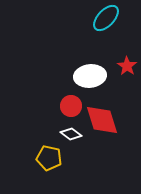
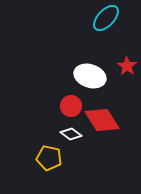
white ellipse: rotated 24 degrees clockwise
red diamond: rotated 15 degrees counterclockwise
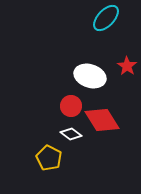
yellow pentagon: rotated 15 degrees clockwise
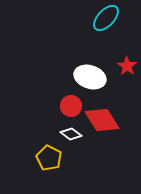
white ellipse: moved 1 px down
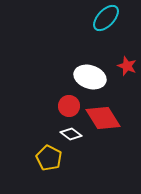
red star: rotated 12 degrees counterclockwise
red circle: moved 2 px left
red diamond: moved 1 px right, 2 px up
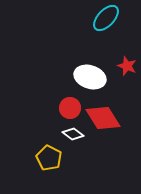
red circle: moved 1 px right, 2 px down
white diamond: moved 2 px right
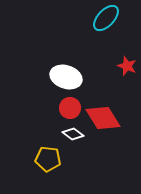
white ellipse: moved 24 px left
yellow pentagon: moved 1 px left, 1 px down; rotated 20 degrees counterclockwise
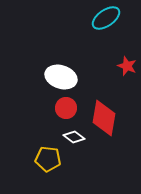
cyan ellipse: rotated 12 degrees clockwise
white ellipse: moved 5 px left
red circle: moved 4 px left
red diamond: moved 1 px right; rotated 42 degrees clockwise
white diamond: moved 1 px right, 3 px down
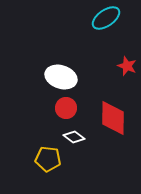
red diamond: moved 9 px right; rotated 9 degrees counterclockwise
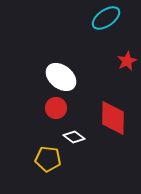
red star: moved 5 px up; rotated 24 degrees clockwise
white ellipse: rotated 20 degrees clockwise
red circle: moved 10 px left
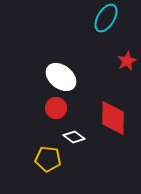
cyan ellipse: rotated 24 degrees counterclockwise
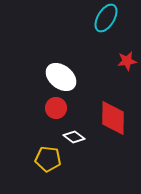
red star: rotated 18 degrees clockwise
